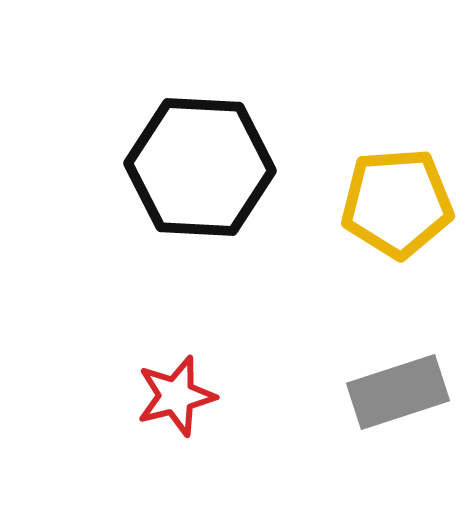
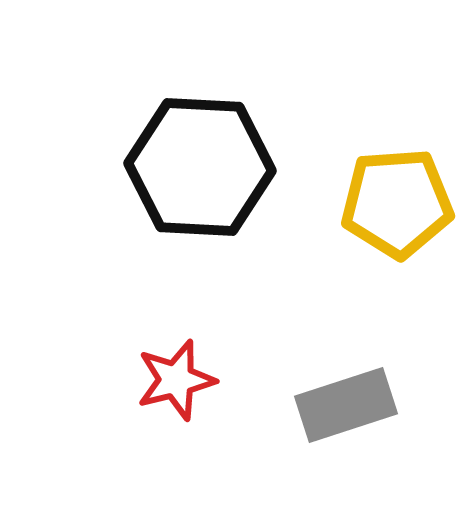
gray rectangle: moved 52 px left, 13 px down
red star: moved 16 px up
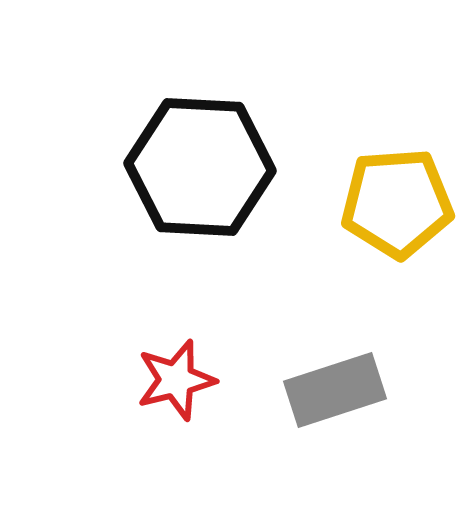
gray rectangle: moved 11 px left, 15 px up
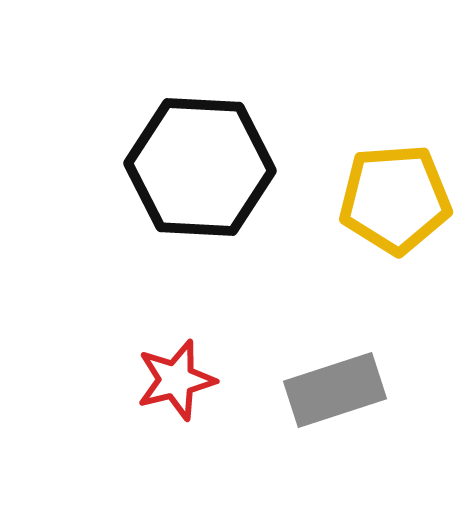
yellow pentagon: moved 2 px left, 4 px up
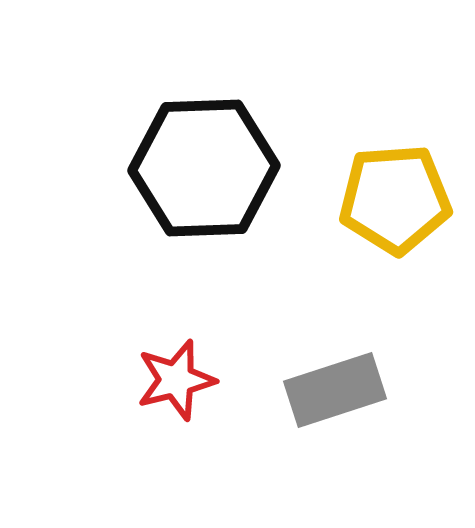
black hexagon: moved 4 px right, 1 px down; rotated 5 degrees counterclockwise
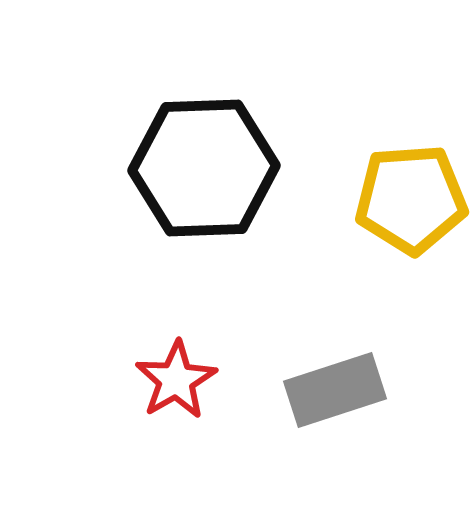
yellow pentagon: moved 16 px right
red star: rotated 16 degrees counterclockwise
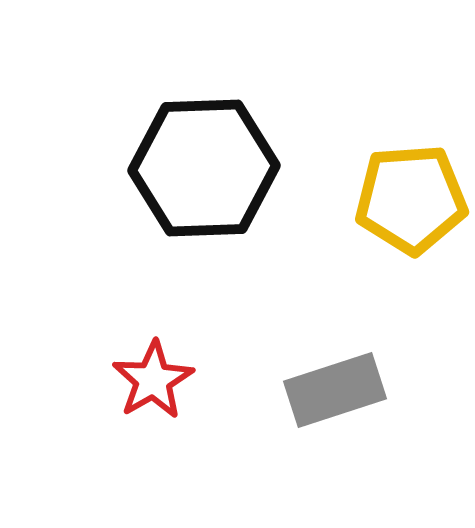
red star: moved 23 px left
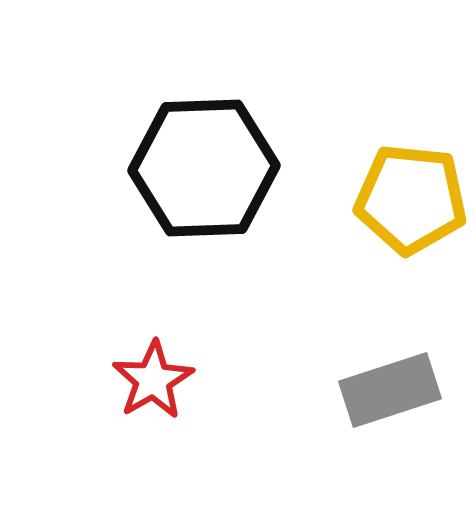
yellow pentagon: rotated 10 degrees clockwise
gray rectangle: moved 55 px right
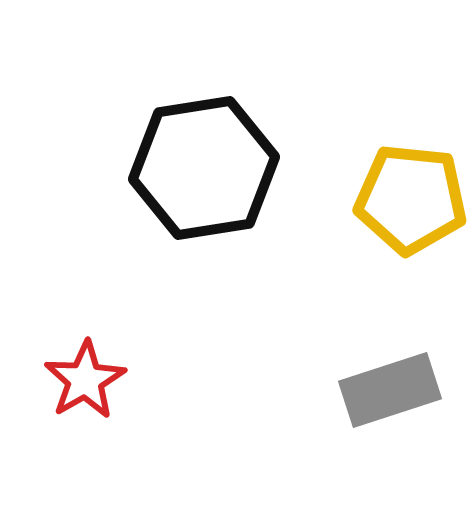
black hexagon: rotated 7 degrees counterclockwise
red star: moved 68 px left
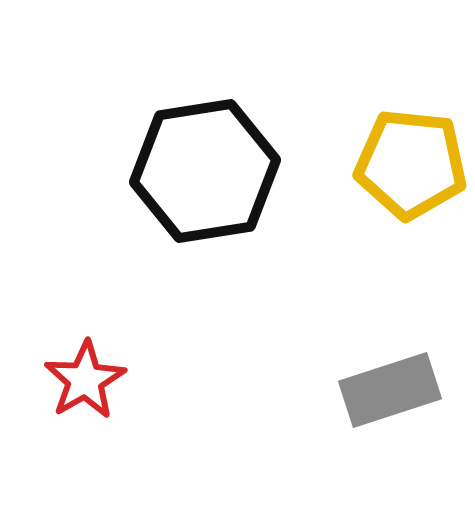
black hexagon: moved 1 px right, 3 px down
yellow pentagon: moved 35 px up
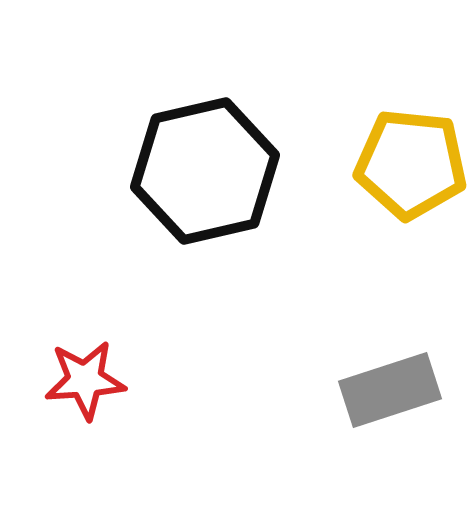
black hexagon: rotated 4 degrees counterclockwise
red star: rotated 26 degrees clockwise
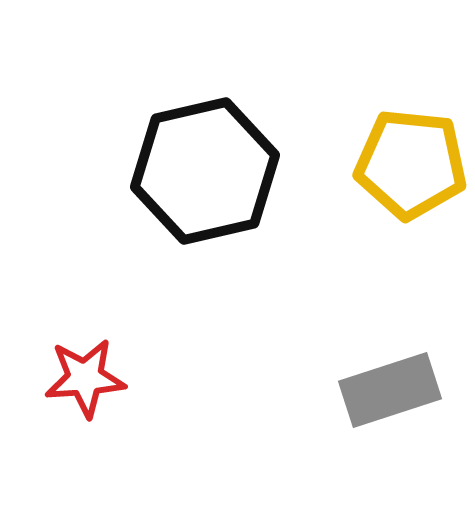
red star: moved 2 px up
